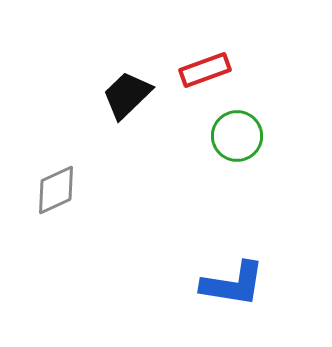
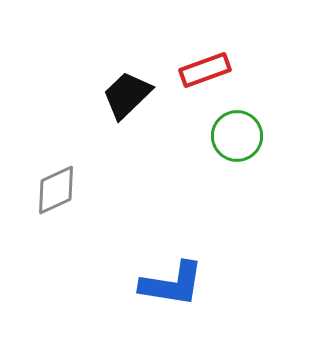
blue L-shape: moved 61 px left
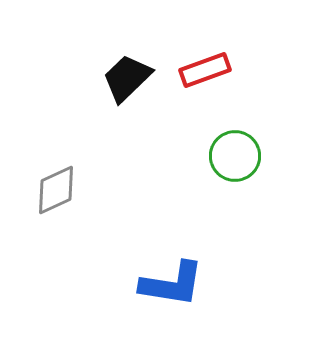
black trapezoid: moved 17 px up
green circle: moved 2 px left, 20 px down
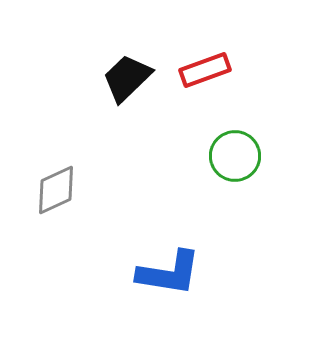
blue L-shape: moved 3 px left, 11 px up
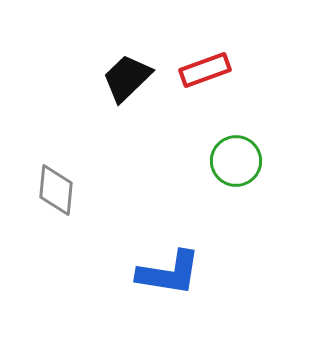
green circle: moved 1 px right, 5 px down
gray diamond: rotated 60 degrees counterclockwise
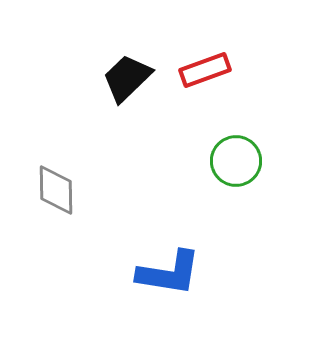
gray diamond: rotated 6 degrees counterclockwise
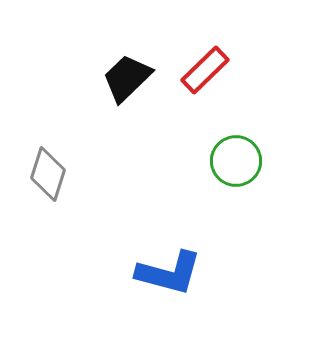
red rectangle: rotated 24 degrees counterclockwise
gray diamond: moved 8 px left, 16 px up; rotated 18 degrees clockwise
blue L-shape: rotated 6 degrees clockwise
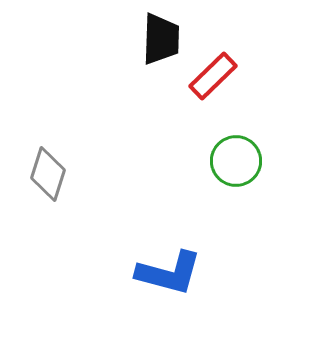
red rectangle: moved 8 px right, 6 px down
black trapezoid: moved 34 px right, 39 px up; rotated 136 degrees clockwise
